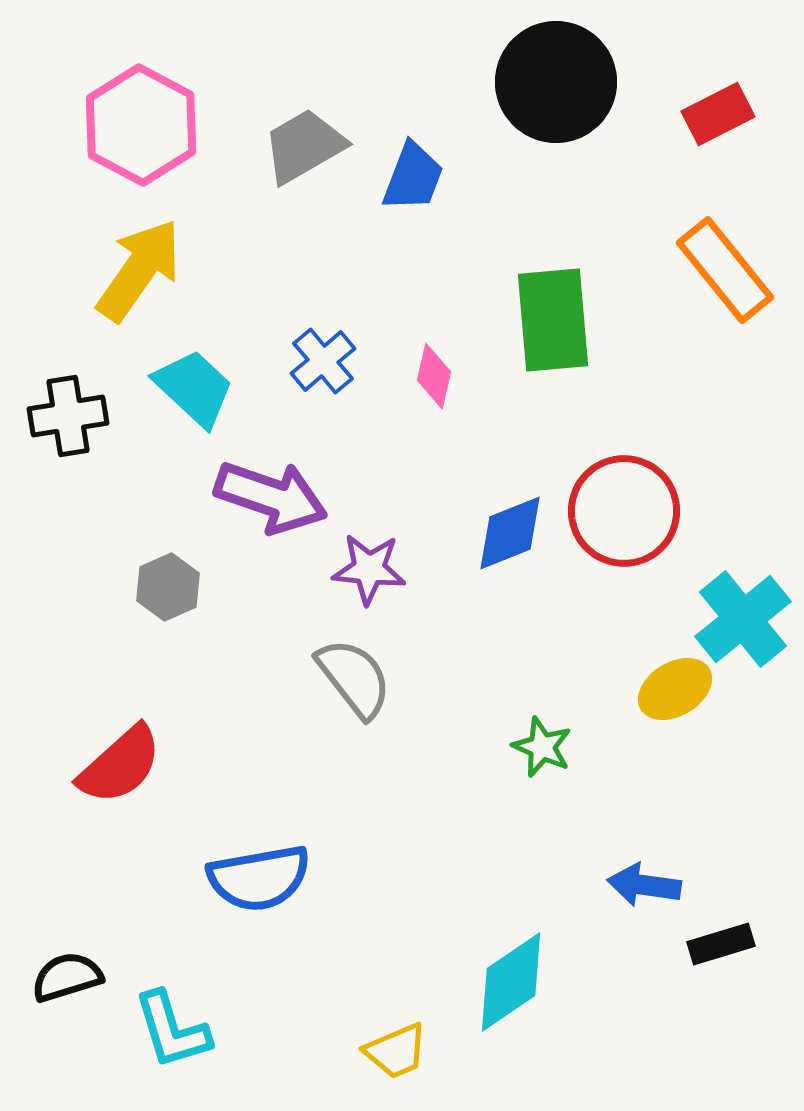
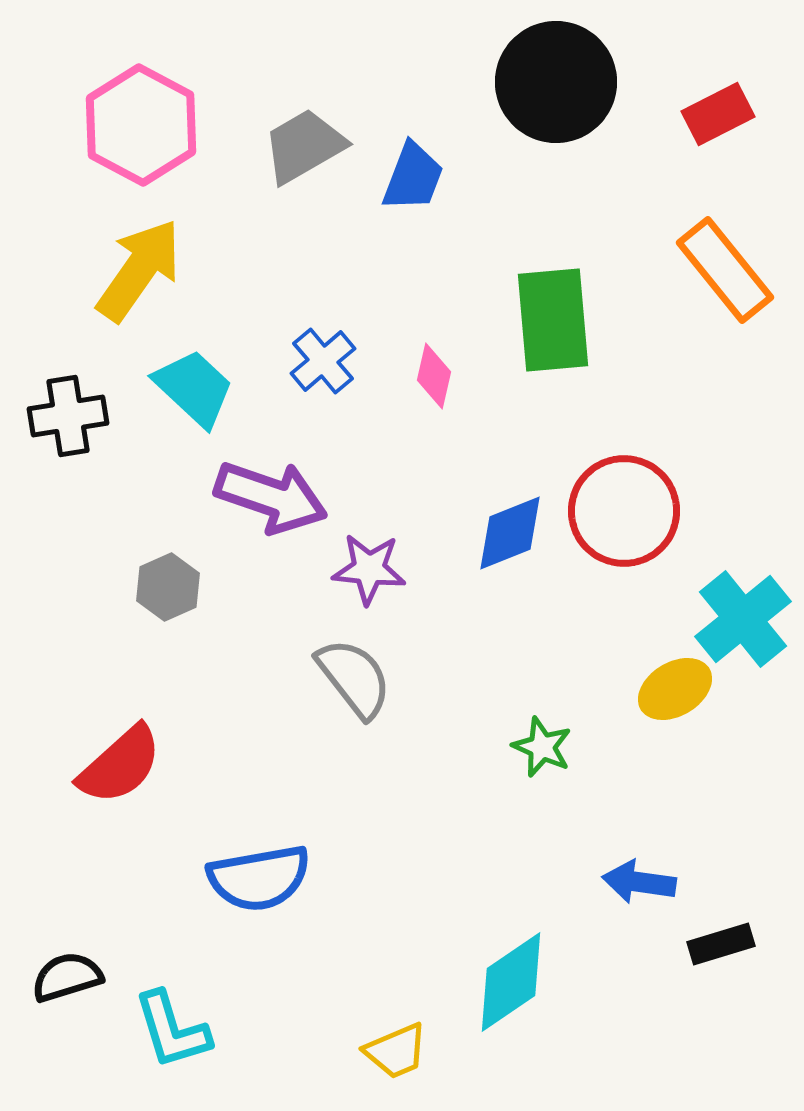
blue arrow: moved 5 px left, 3 px up
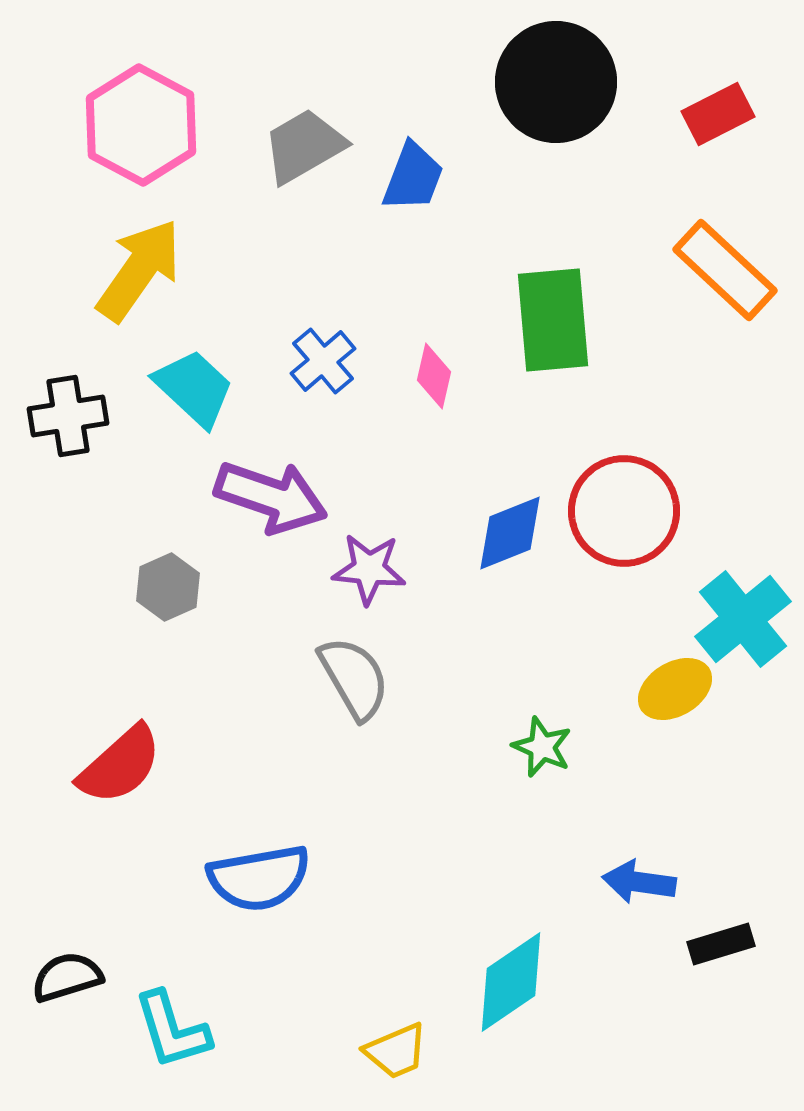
orange rectangle: rotated 8 degrees counterclockwise
gray semicircle: rotated 8 degrees clockwise
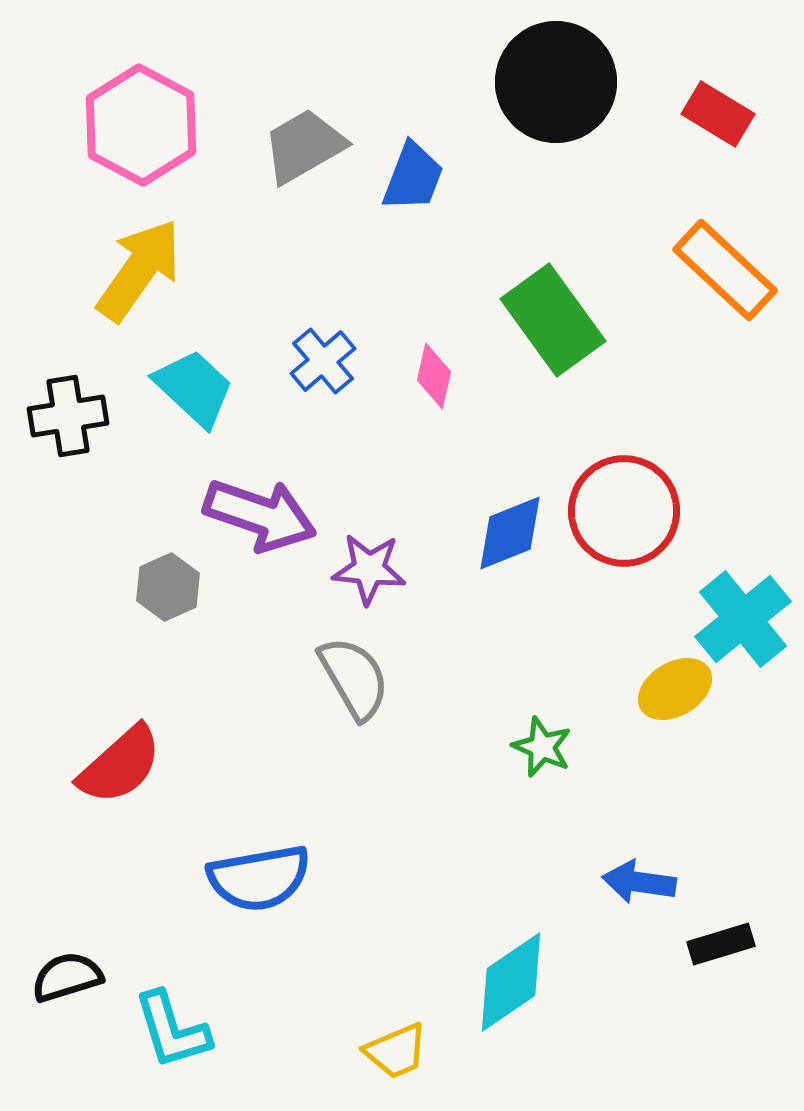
red rectangle: rotated 58 degrees clockwise
green rectangle: rotated 31 degrees counterclockwise
purple arrow: moved 11 px left, 18 px down
